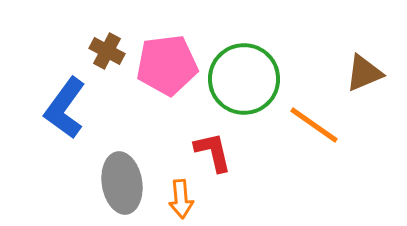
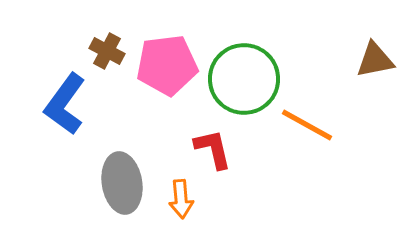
brown triangle: moved 11 px right, 13 px up; rotated 12 degrees clockwise
blue L-shape: moved 4 px up
orange line: moved 7 px left; rotated 6 degrees counterclockwise
red L-shape: moved 3 px up
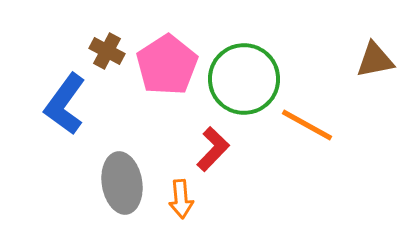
pink pentagon: rotated 26 degrees counterclockwise
red L-shape: rotated 57 degrees clockwise
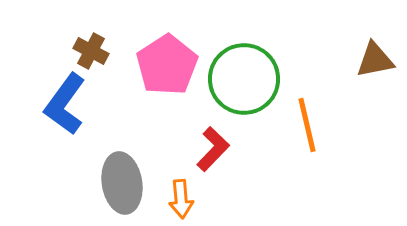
brown cross: moved 16 px left
orange line: rotated 48 degrees clockwise
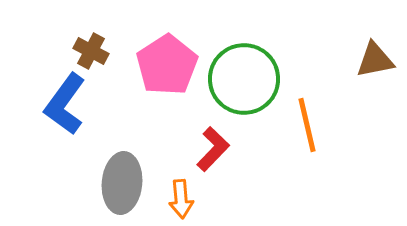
gray ellipse: rotated 14 degrees clockwise
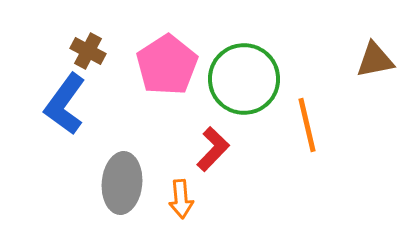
brown cross: moved 3 px left
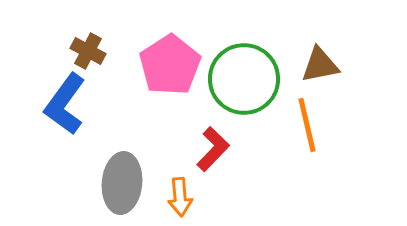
brown triangle: moved 55 px left, 5 px down
pink pentagon: moved 3 px right
orange arrow: moved 1 px left, 2 px up
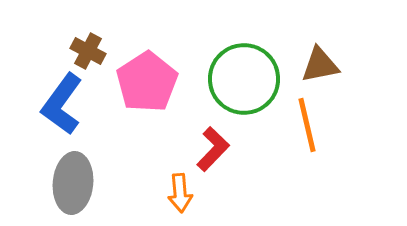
pink pentagon: moved 23 px left, 17 px down
blue L-shape: moved 3 px left
gray ellipse: moved 49 px left
orange arrow: moved 4 px up
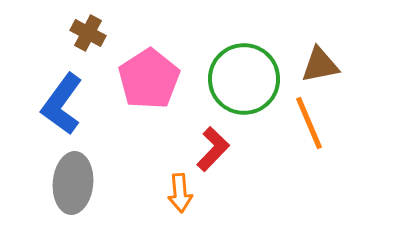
brown cross: moved 18 px up
pink pentagon: moved 2 px right, 3 px up
orange line: moved 2 px right, 2 px up; rotated 10 degrees counterclockwise
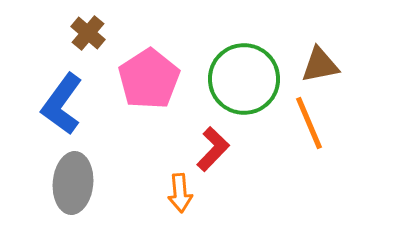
brown cross: rotated 12 degrees clockwise
